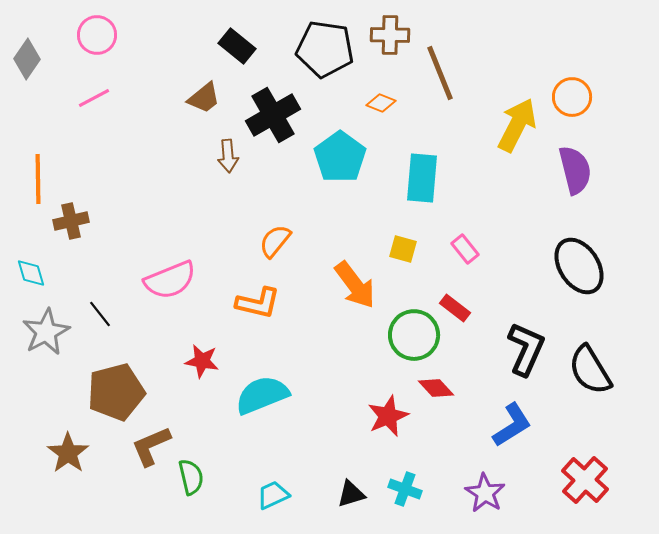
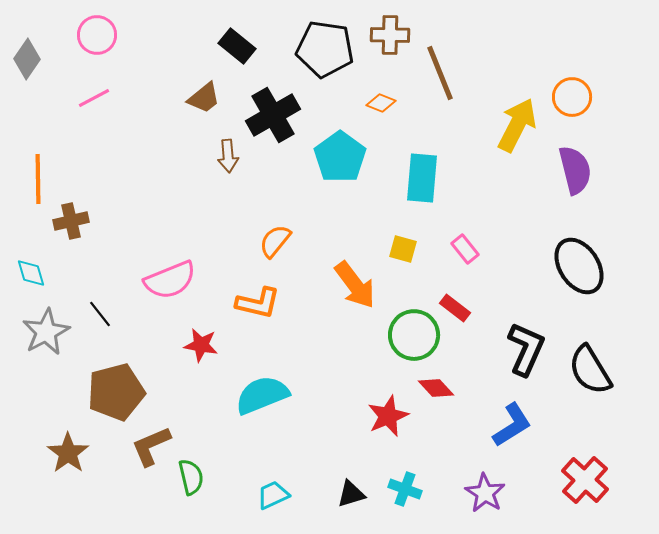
red star at (202, 361): moved 1 px left, 16 px up
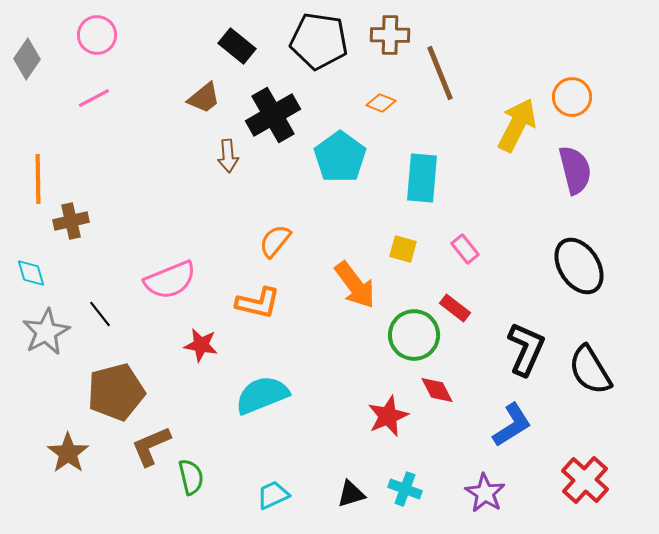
black pentagon at (325, 49): moved 6 px left, 8 px up
red diamond at (436, 388): moved 1 px right, 2 px down; rotated 15 degrees clockwise
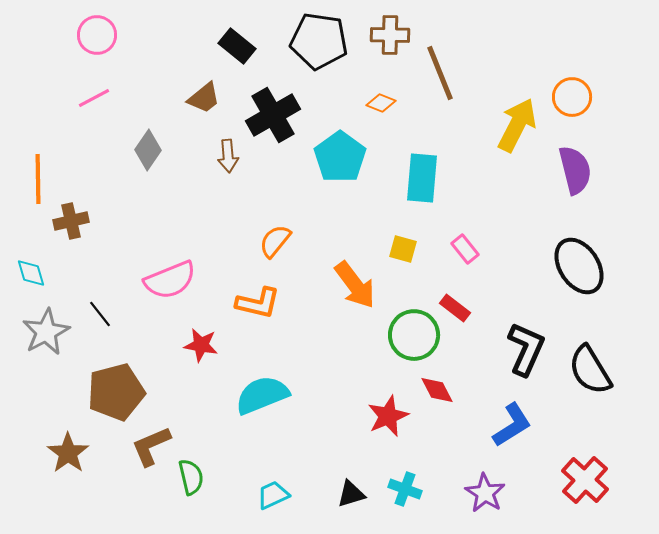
gray diamond at (27, 59): moved 121 px right, 91 px down
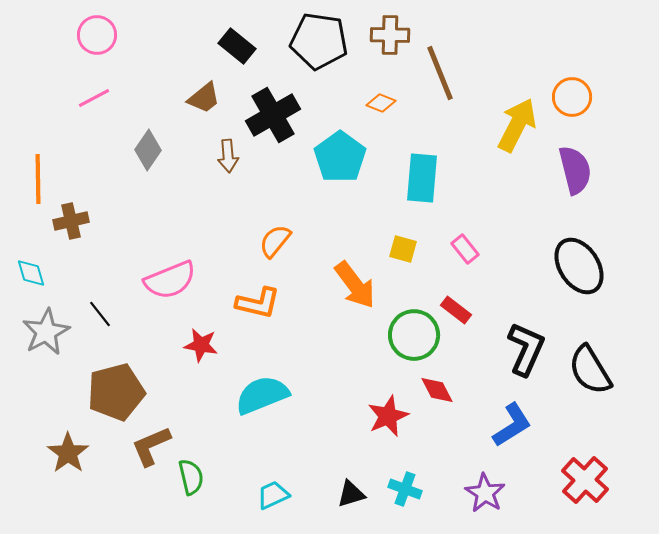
red rectangle at (455, 308): moved 1 px right, 2 px down
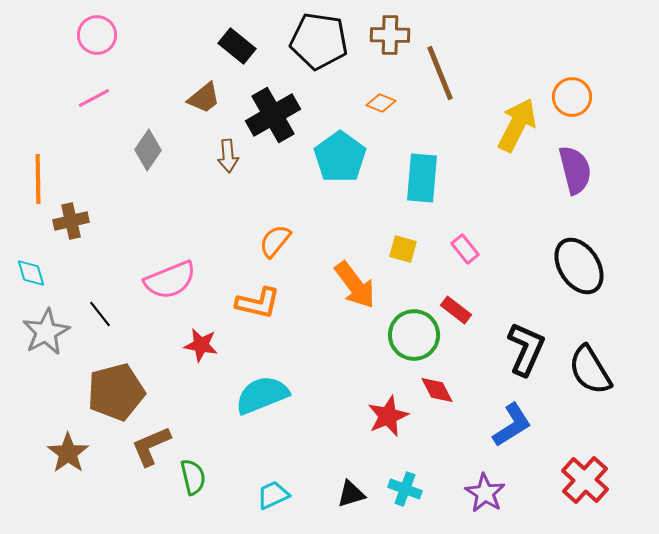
green semicircle at (191, 477): moved 2 px right
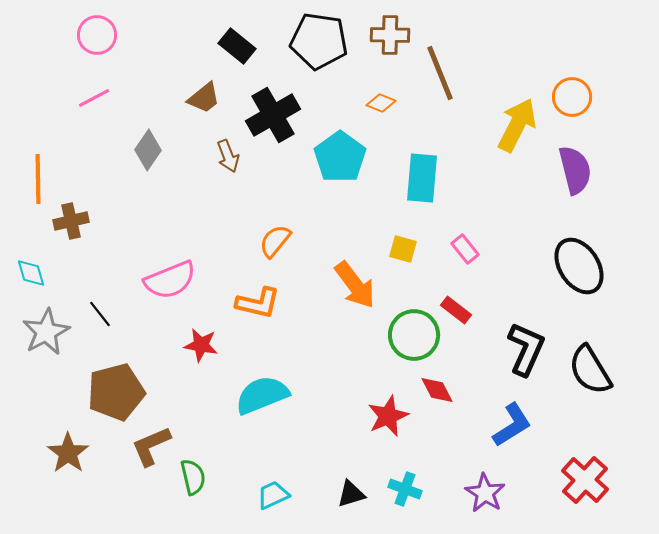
brown arrow at (228, 156): rotated 16 degrees counterclockwise
